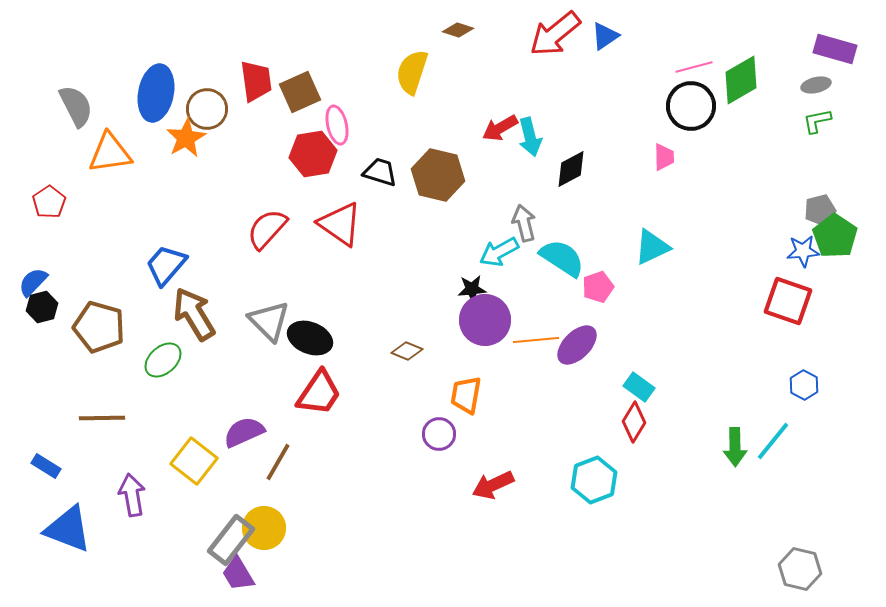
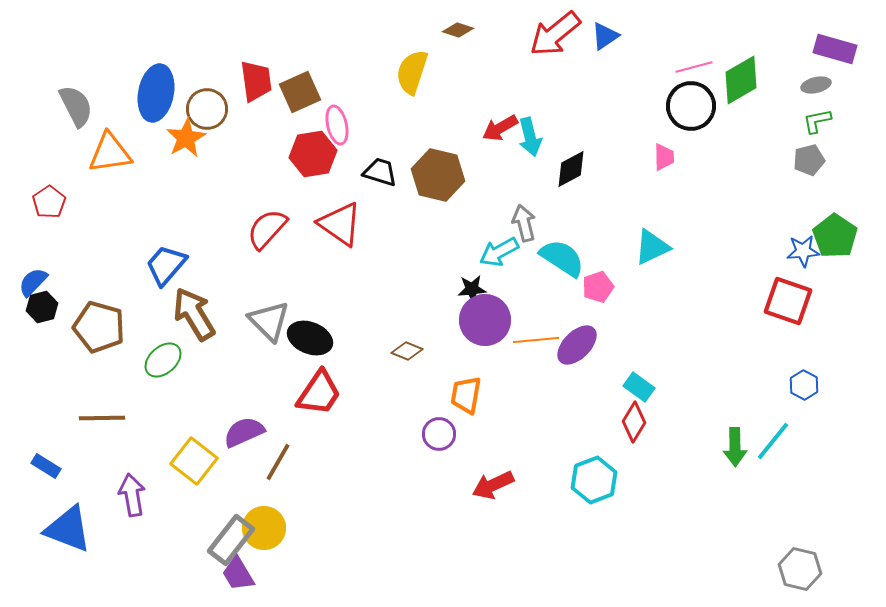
gray pentagon at (820, 210): moved 11 px left, 50 px up
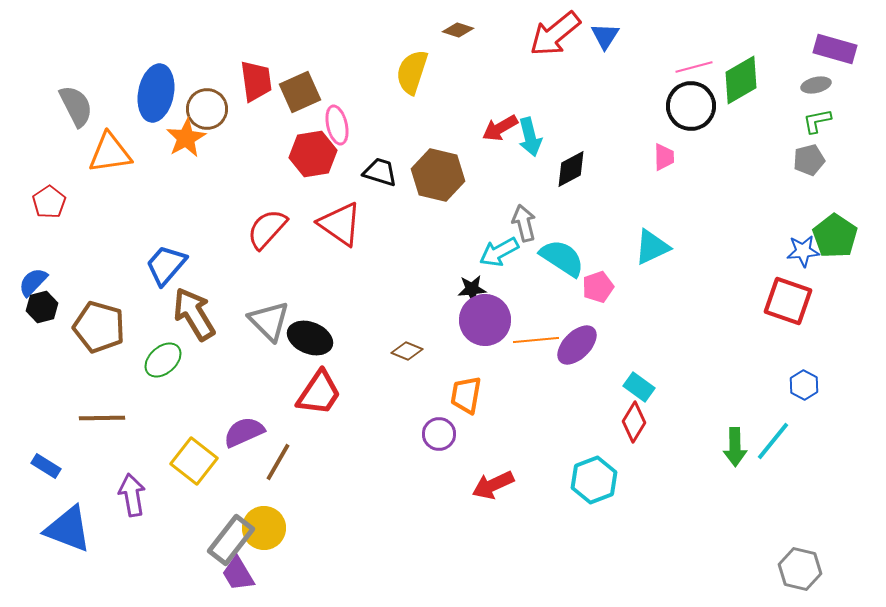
blue triangle at (605, 36): rotated 24 degrees counterclockwise
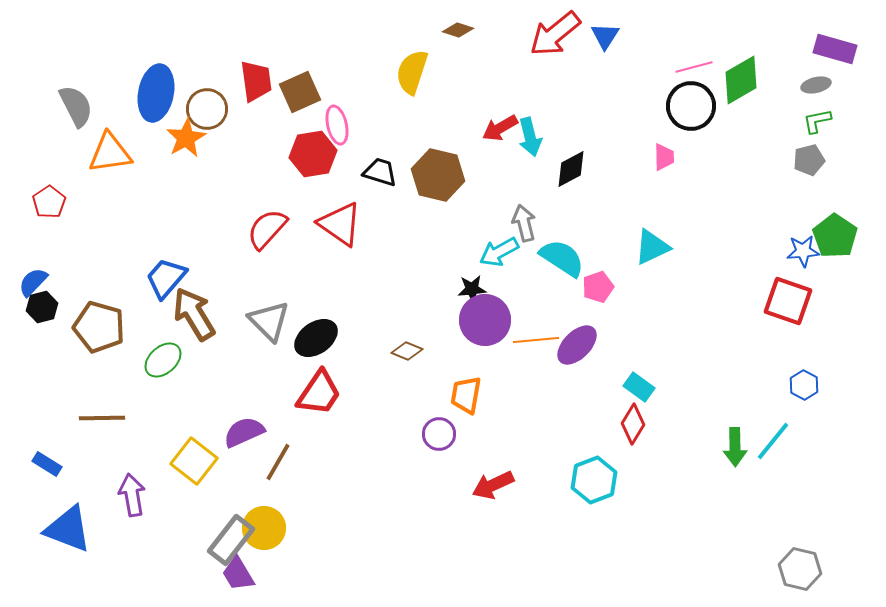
blue trapezoid at (166, 265): moved 13 px down
black ellipse at (310, 338): moved 6 px right; rotated 57 degrees counterclockwise
red diamond at (634, 422): moved 1 px left, 2 px down
blue rectangle at (46, 466): moved 1 px right, 2 px up
